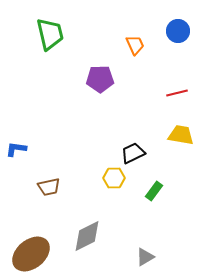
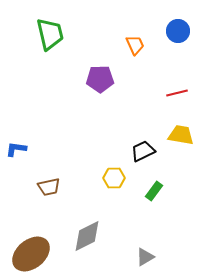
black trapezoid: moved 10 px right, 2 px up
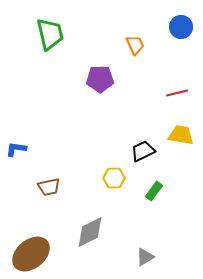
blue circle: moved 3 px right, 4 px up
gray diamond: moved 3 px right, 4 px up
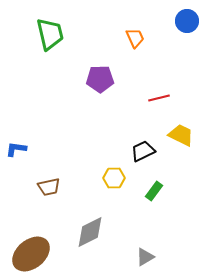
blue circle: moved 6 px right, 6 px up
orange trapezoid: moved 7 px up
red line: moved 18 px left, 5 px down
yellow trapezoid: rotated 16 degrees clockwise
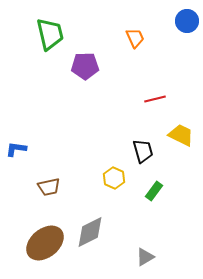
purple pentagon: moved 15 px left, 13 px up
red line: moved 4 px left, 1 px down
black trapezoid: rotated 100 degrees clockwise
yellow hexagon: rotated 25 degrees clockwise
brown ellipse: moved 14 px right, 11 px up
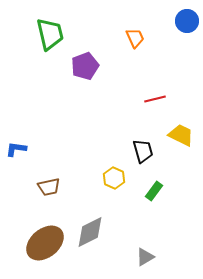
purple pentagon: rotated 20 degrees counterclockwise
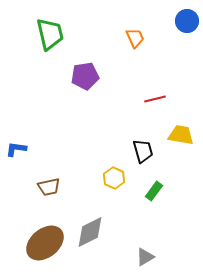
purple pentagon: moved 10 px down; rotated 12 degrees clockwise
yellow trapezoid: rotated 16 degrees counterclockwise
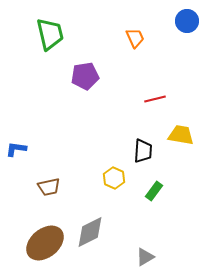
black trapezoid: rotated 20 degrees clockwise
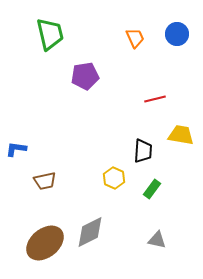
blue circle: moved 10 px left, 13 px down
brown trapezoid: moved 4 px left, 6 px up
green rectangle: moved 2 px left, 2 px up
gray triangle: moved 12 px right, 17 px up; rotated 42 degrees clockwise
